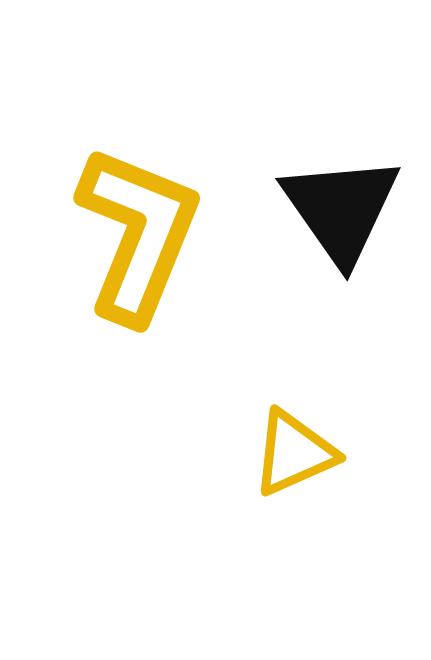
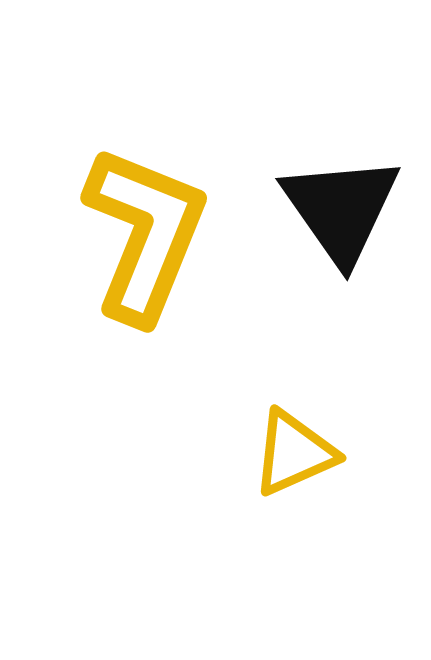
yellow L-shape: moved 7 px right
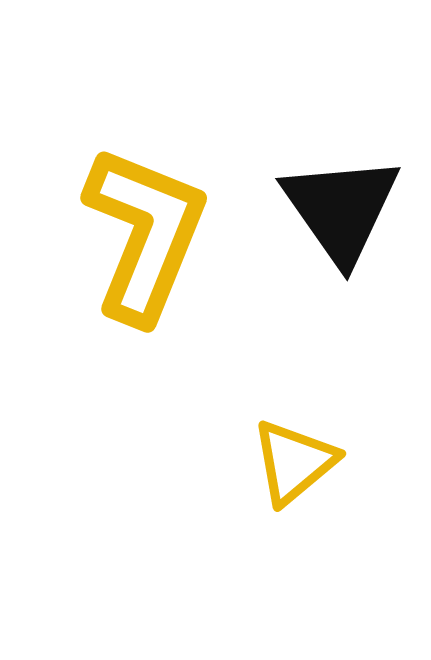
yellow triangle: moved 9 px down; rotated 16 degrees counterclockwise
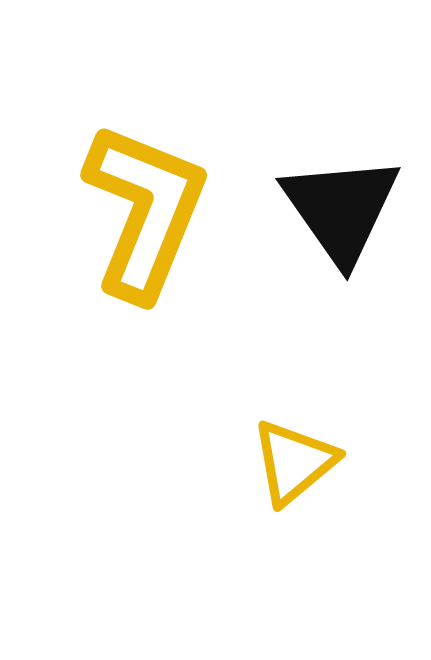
yellow L-shape: moved 23 px up
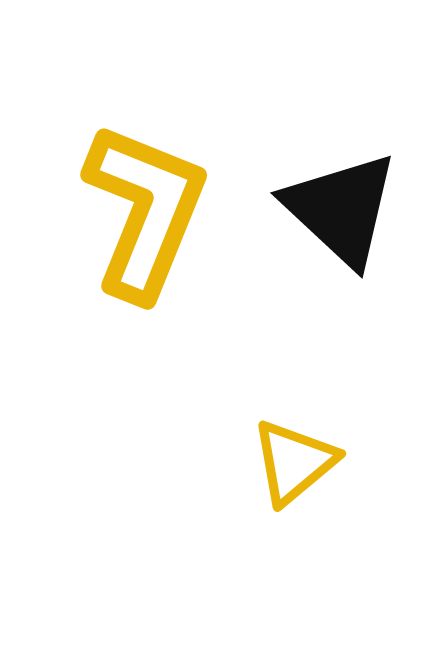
black triangle: rotated 12 degrees counterclockwise
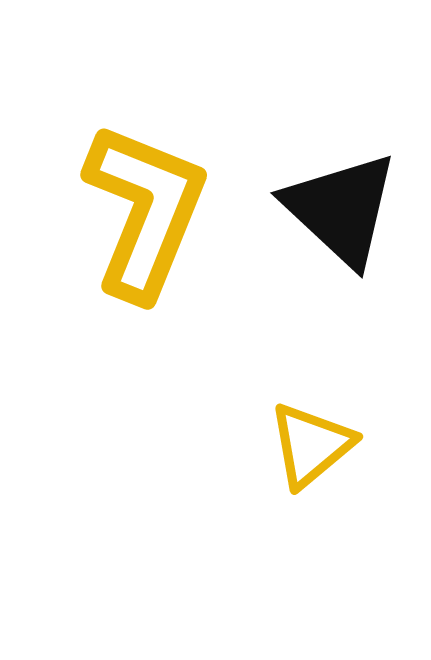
yellow triangle: moved 17 px right, 17 px up
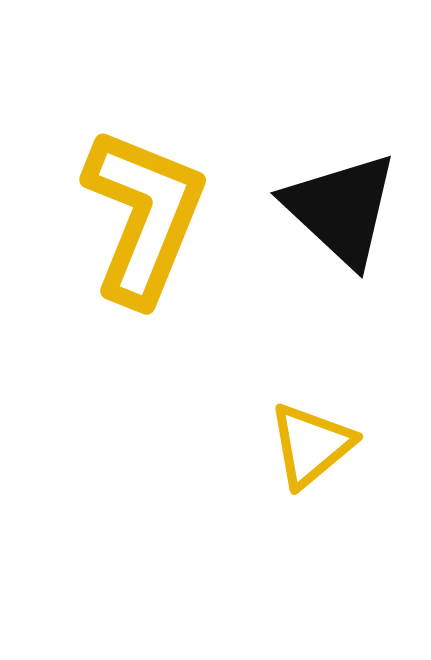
yellow L-shape: moved 1 px left, 5 px down
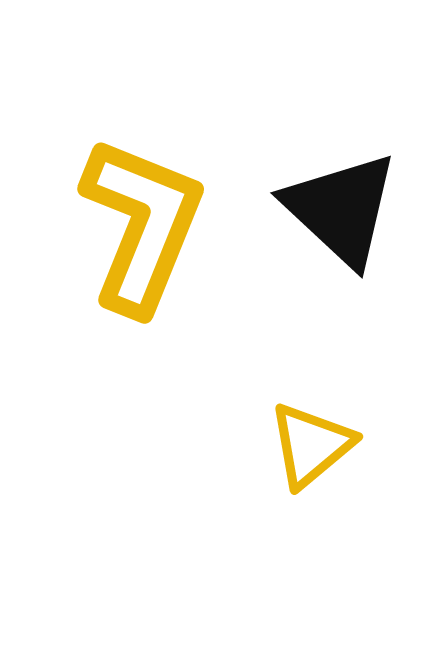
yellow L-shape: moved 2 px left, 9 px down
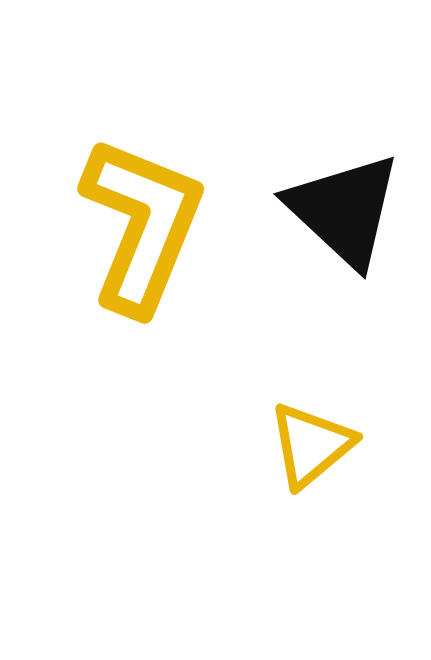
black triangle: moved 3 px right, 1 px down
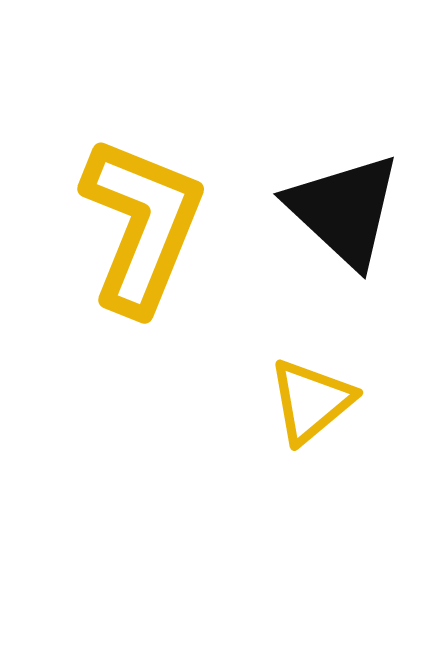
yellow triangle: moved 44 px up
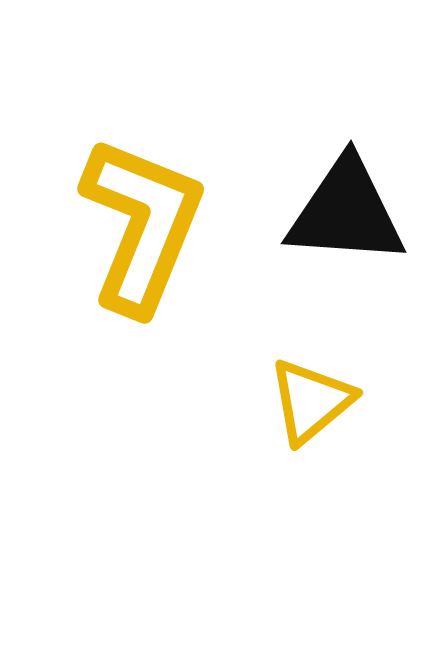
black triangle: moved 2 px right, 2 px down; rotated 39 degrees counterclockwise
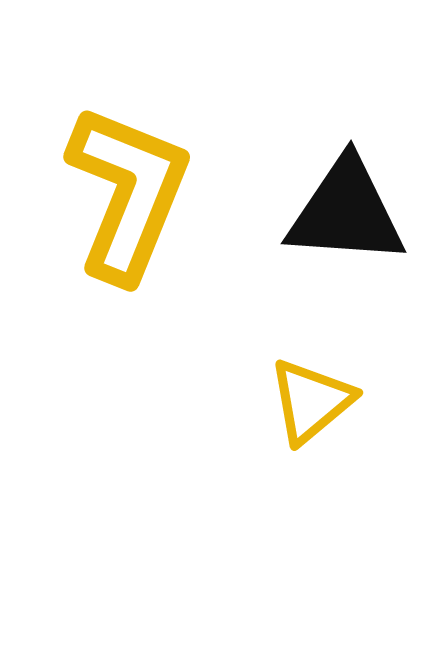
yellow L-shape: moved 14 px left, 32 px up
